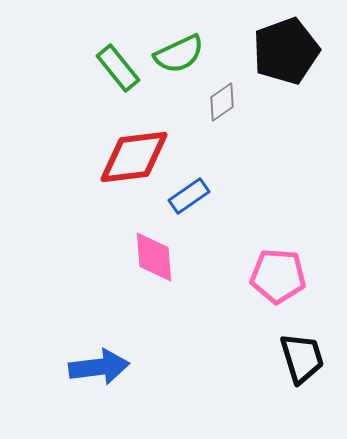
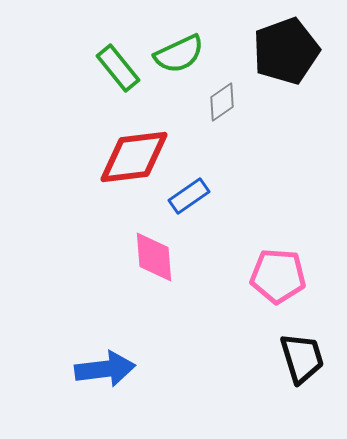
blue arrow: moved 6 px right, 2 px down
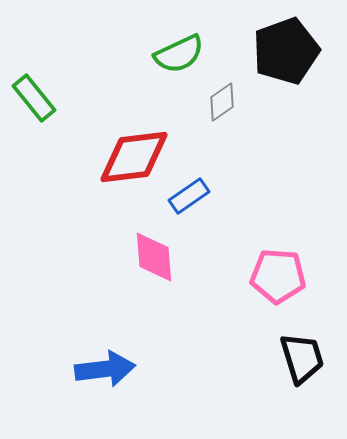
green rectangle: moved 84 px left, 30 px down
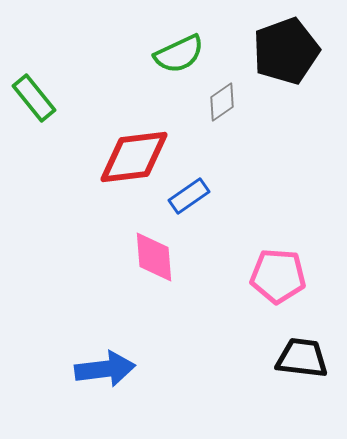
black trapezoid: rotated 66 degrees counterclockwise
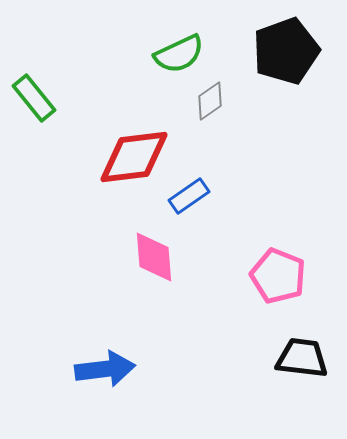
gray diamond: moved 12 px left, 1 px up
pink pentagon: rotated 18 degrees clockwise
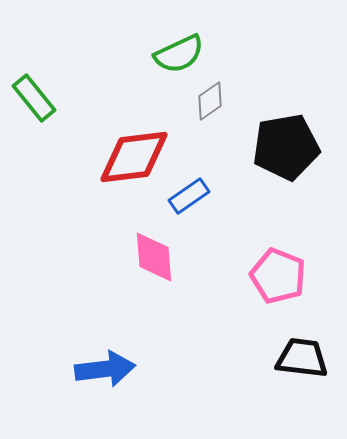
black pentagon: moved 96 px down; rotated 10 degrees clockwise
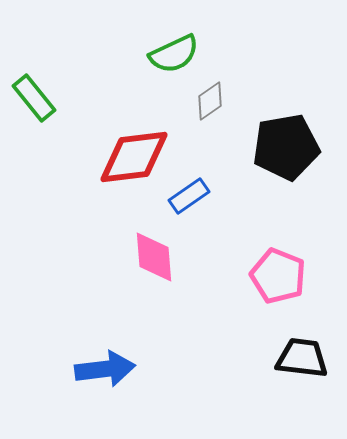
green semicircle: moved 5 px left
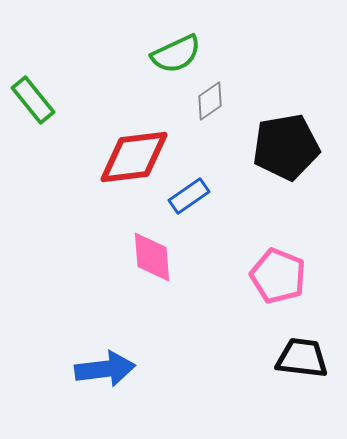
green semicircle: moved 2 px right
green rectangle: moved 1 px left, 2 px down
pink diamond: moved 2 px left
